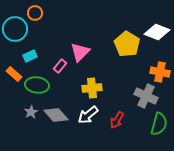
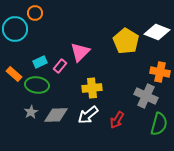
yellow pentagon: moved 1 px left, 3 px up
cyan rectangle: moved 10 px right, 6 px down
gray diamond: rotated 50 degrees counterclockwise
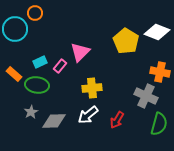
gray diamond: moved 2 px left, 6 px down
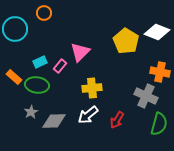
orange circle: moved 9 px right
orange rectangle: moved 3 px down
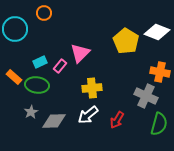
pink triangle: moved 1 px down
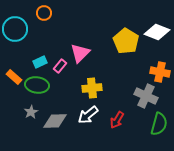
gray diamond: moved 1 px right
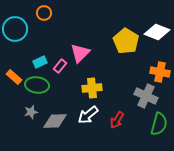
gray star: rotated 16 degrees clockwise
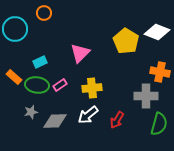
pink rectangle: moved 19 px down; rotated 16 degrees clockwise
gray cross: rotated 25 degrees counterclockwise
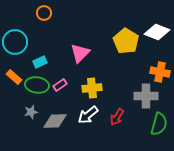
cyan circle: moved 13 px down
red arrow: moved 3 px up
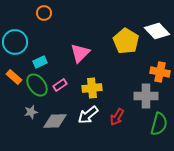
white diamond: moved 1 px up; rotated 25 degrees clockwise
green ellipse: rotated 45 degrees clockwise
